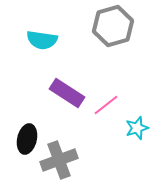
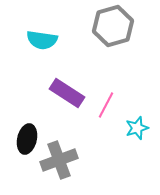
pink line: rotated 24 degrees counterclockwise
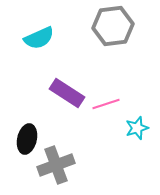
gray hexagon: rotated 9 degrees clockwise
cyan semicircle: moved 3 px left, 2 px up; rotated 32 degrees counterclockwise
pink line: moved 1 px up; rotated 44 degrees clockwise
gray cross: moved 3 px left, 5 px down
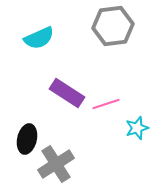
gray cross: moved 1 px up; rotated 12 degrees counterclockwise
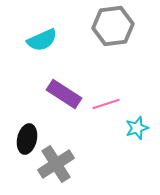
cyan semicircle: moved 3 px right, 2 px down
purple rectangle: moved 3 px left, 1 px down
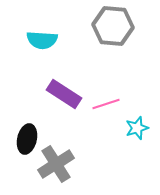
gray hexagon: rotated 12 degrees clockwise
cyan semicircle: rotated 28 degrees clockwise
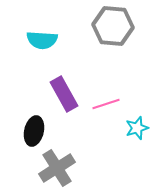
purple rectangle: rotated 28 degrees clockwise
black ellipse: moved 7 px right, 8 px up
gray cross: moved 1 px right, 4 px down
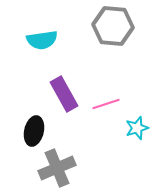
cyan semicircle: rotated 12 degrees counterclockwise
gray cross: rotated 9 degrees clockwise
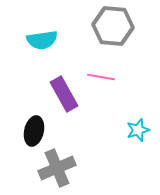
pink line: moved 5 px left, 27 px up; rotated 28 degrees clockwise
cyan star: moved 1 px right, 2 px down
